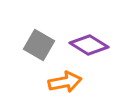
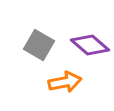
purple diamond: moved 1 px right; rotated 9 degrees clockwise
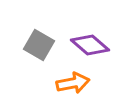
orange arrow: moved 8 px right, 1 px down
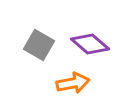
purple diamond: moved 1 px up
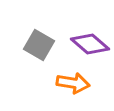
orange arrow: rotated 20 degrees clockwise
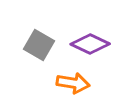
purple diamond: rotated 15 degrees counterclockwise
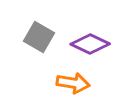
gray square: moved 8 px up
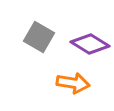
purple diamond: rotated 6 degrees clockwise
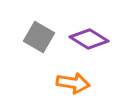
purple diamond: moved 1 px left, 5 px up
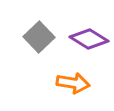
gray square: rotated 16 degrees clockwise
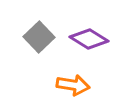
orange arrow: moved 2 px down
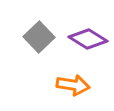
purple diamond: moved 1 px left
